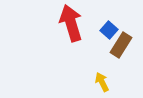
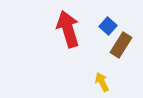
red arrow: moved 3 px left, 6 px down
blue square: moved 1 px left, 4 px up
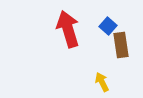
brown rectangle: rotated 40 degrees counterclockwise
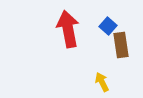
red arrow: rotated 6 degrees clockwise
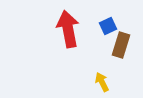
blue square: rotated 24 degrees clockwise
brown rectangle: rotated 25 degrees clockwise
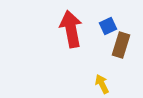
red arrow: moved 3 px right
yellow arrow: moved 2 px down
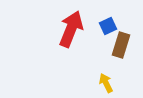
red arrow: rotated 33 degrees clockwise
yellow arrow: moved 4 px right, 1 px up
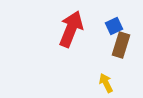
blue square: moved 6 px right
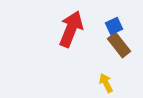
brown rectangle: moved 2 px left; rotated 55 degrees counterclockwise
